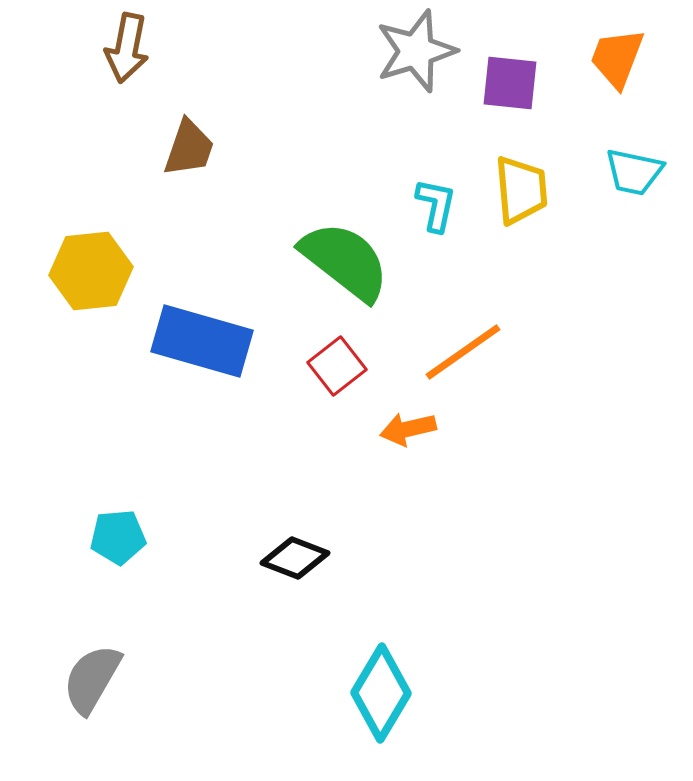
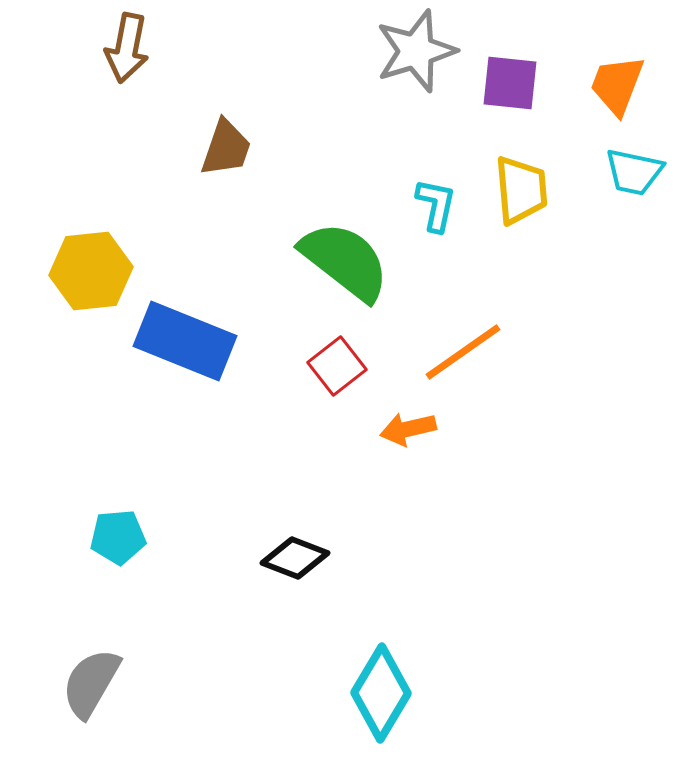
orange trapezoid: moved 27 px down
brown trapezoid: moved 37 px right
blue rectangle: moved 17 px left; rotated 6 degrees clockwise
gray semicircle: moved 1 px left, 4 px down
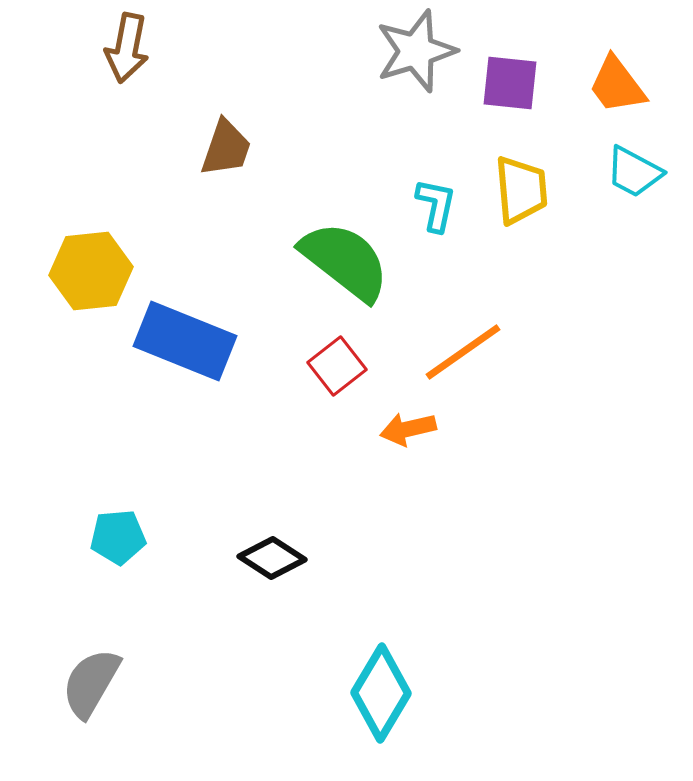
orange trapezoid: rotated 58 degrees counterclockwise
cyan trapezoid: rotated 16 degrees clockwise
black diamond: moved 23 px left; rotated 12 degrees clockwise
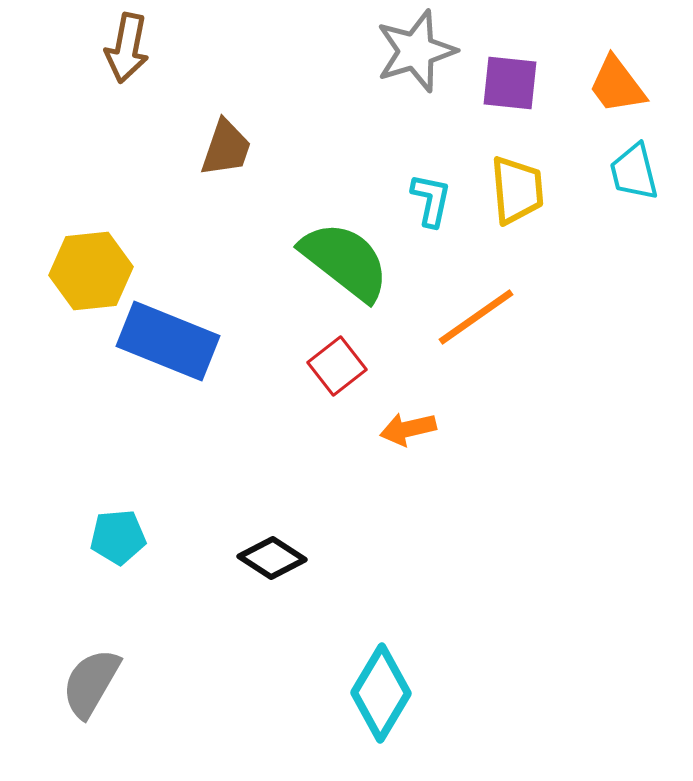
cyan trapezoid: rotated 48 degrees clockwise
yellow trapezoid: moved 4 px left
cyan L-shape: moved 5 px left, 5 px up
blue rectangle: moved 17 px left
orange line: moved 13 px right, 35 px up
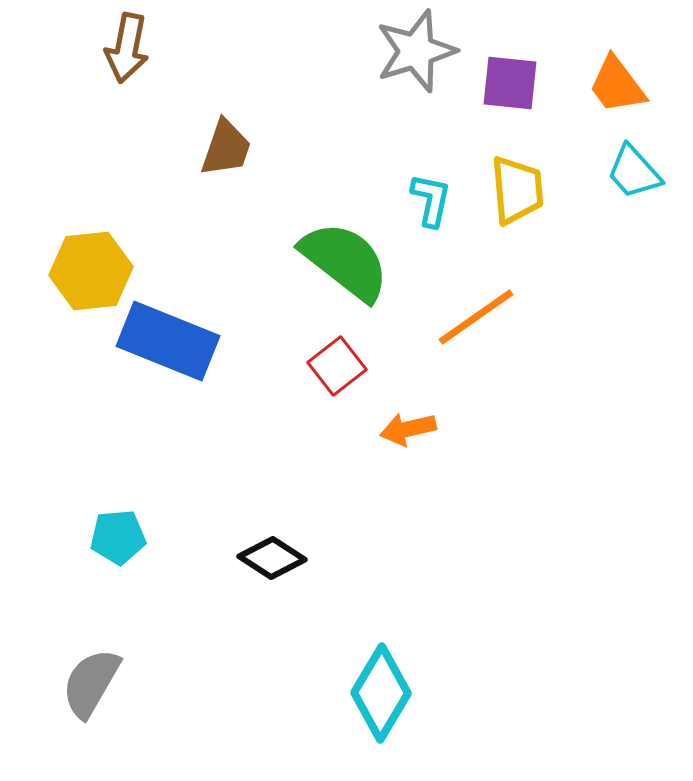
cyan trapezoid: rotated 28 degrees counterclockwise
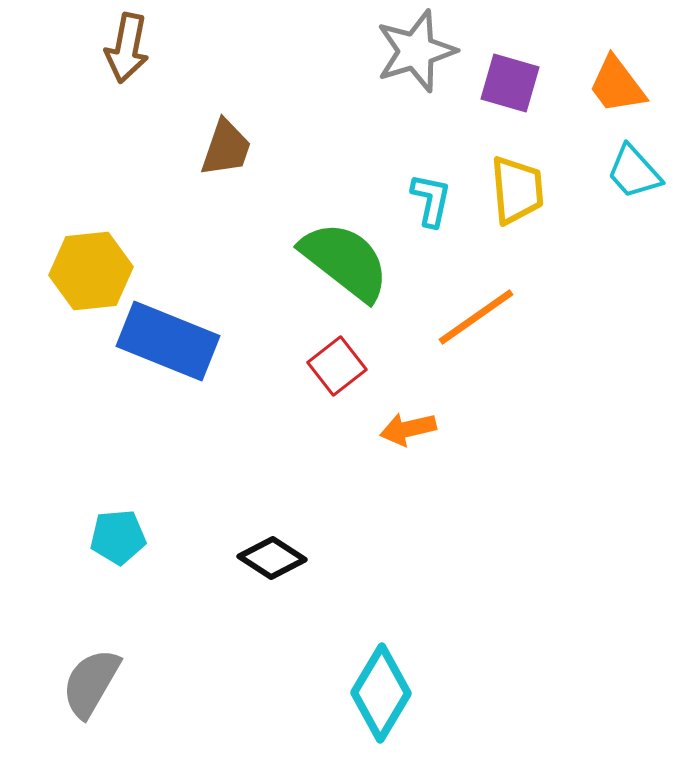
purple square: rotated 10 degrees clockwise
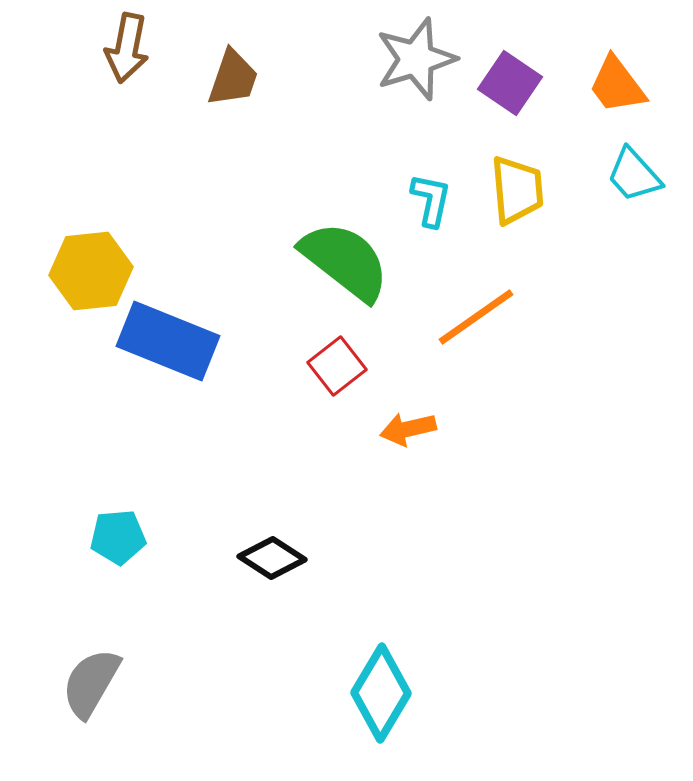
gray star: moved 8 px down
purple square: rotated 18 degrees clockwise
brown trapezoid: moved 7 px right, 70 px up
cyan trapezoid: moved 3 px down
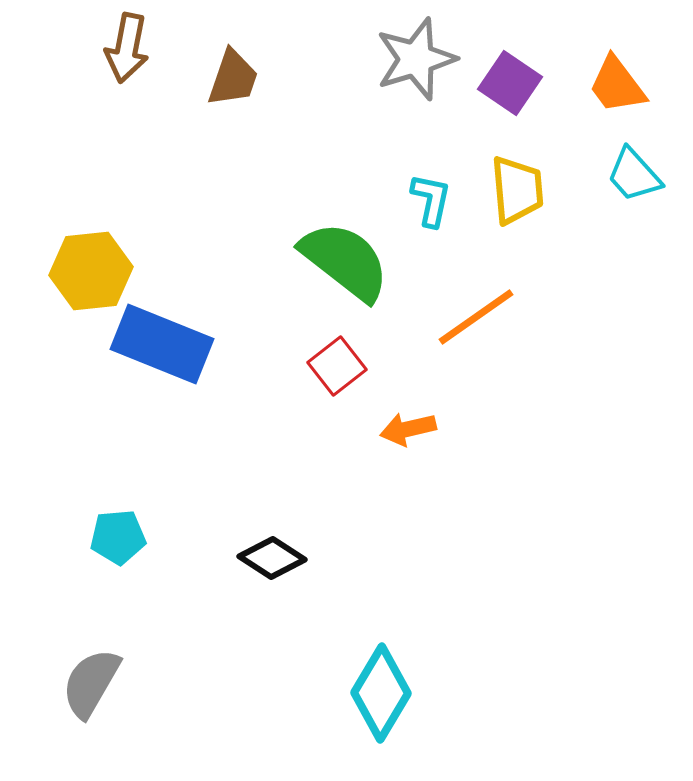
blue rectangle: moved 6 px left, 3 px down
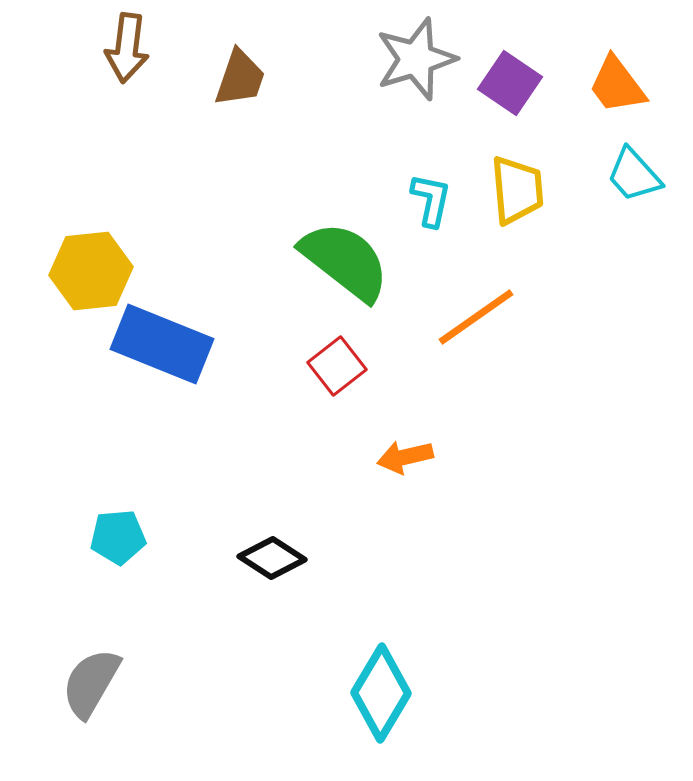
brown arrow: rotated 4 degrees counterclockwise
brown trapezoid: moved 7 px right
orange arrow: moved 3 px left, 28 px down
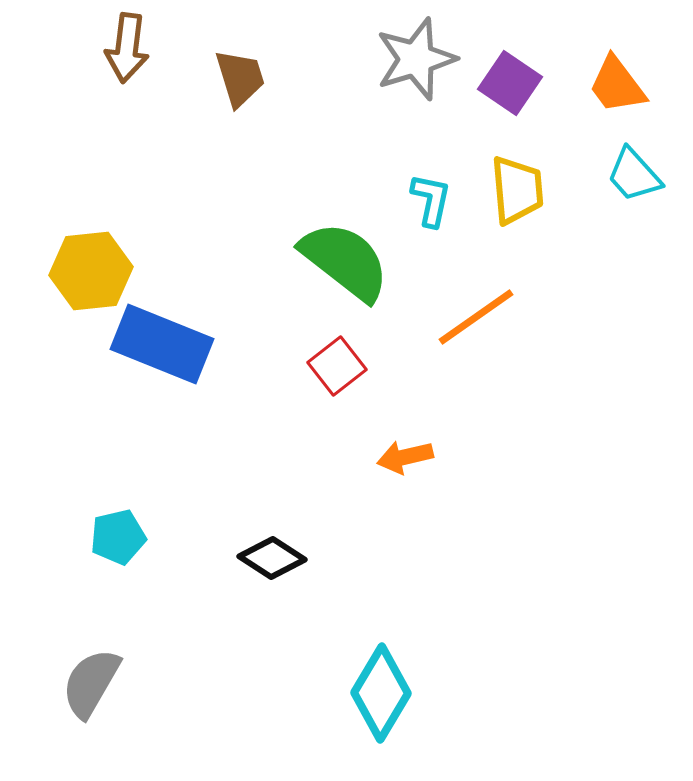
brown trapezoid: rotated 36 degrees counterclockwise
cyan pentagon: rotated 8 degrees counterclockwise
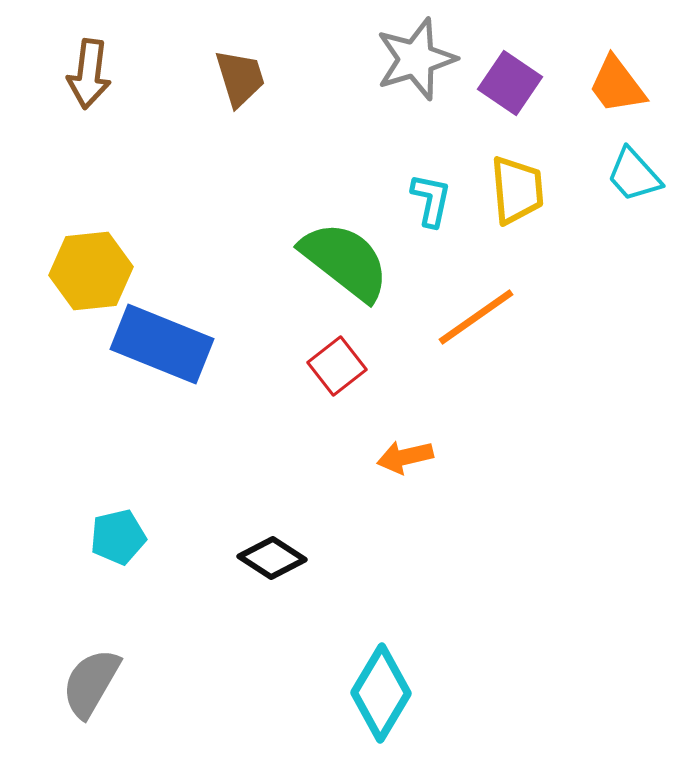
brown arrow: moved 38 px left, 26 px down
